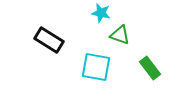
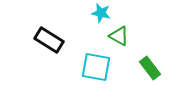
green triangle: moved 1 px left, 1 px down; rotated 10 degrees clockwise
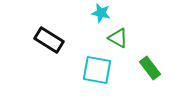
green triangle: moved 1 px left, 2 px down
cyan square: moved 1 px right, 3 px down
